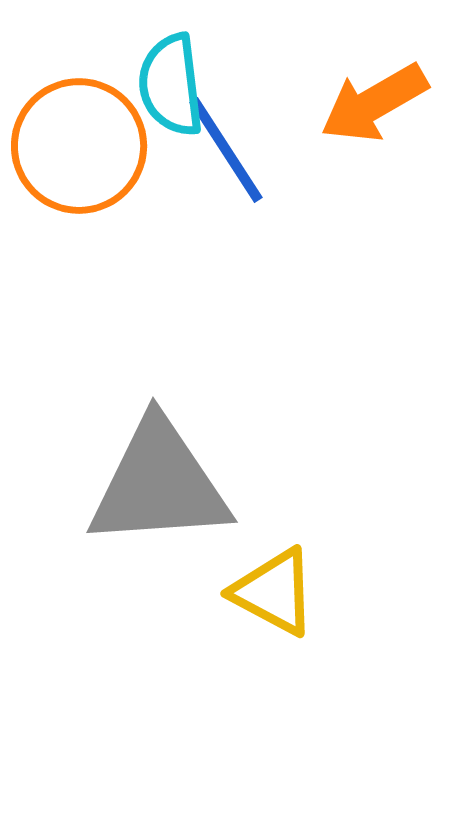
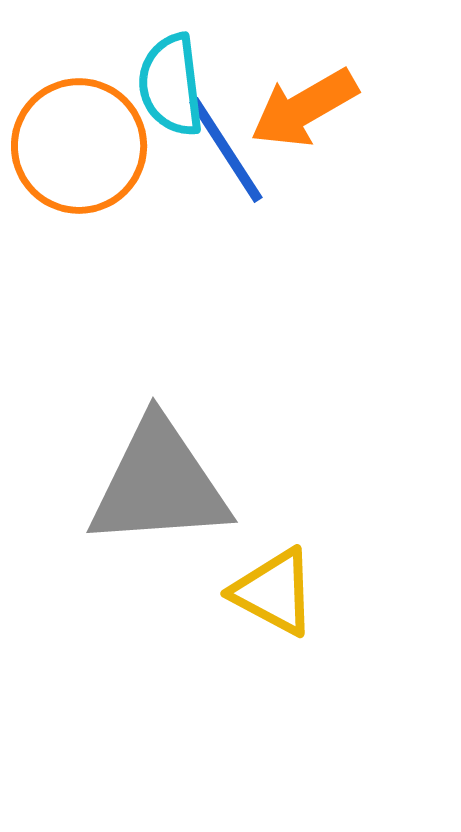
orange arrow: moved 70 px left, 5 px down
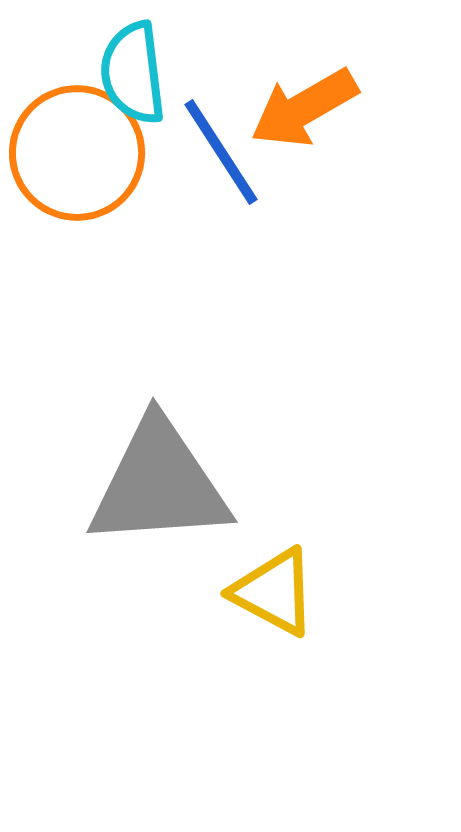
cyan semicircle: moved 38 px left, 12 px up
orange circle: moved 2 px left, 7 px down
blue line: moved 5 px left, 2 px down
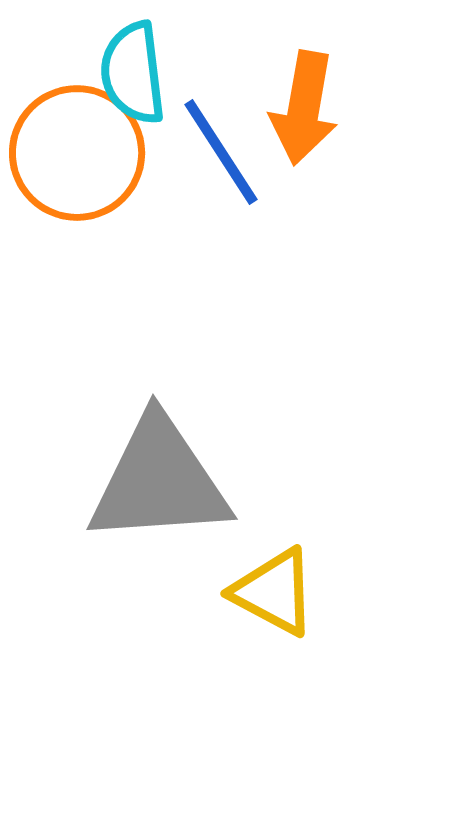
orange arrow: rotated 50 degrees counterclockwise
gray triangle: moved 3 px up
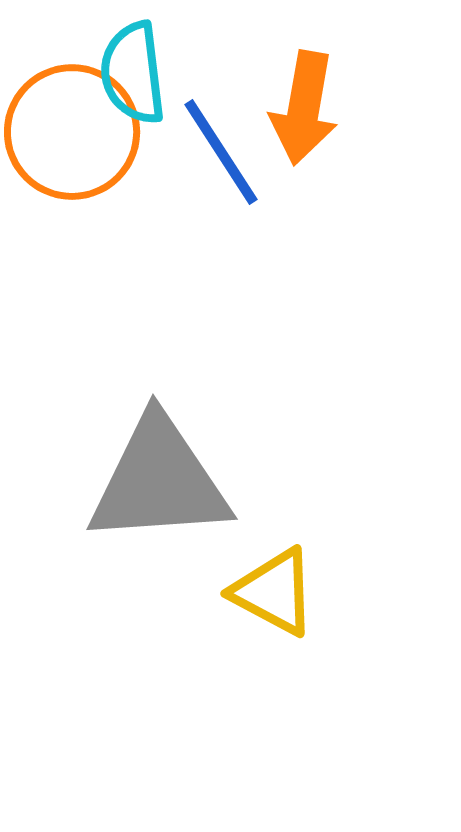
orange circle: moved 5 px left, 21 px up
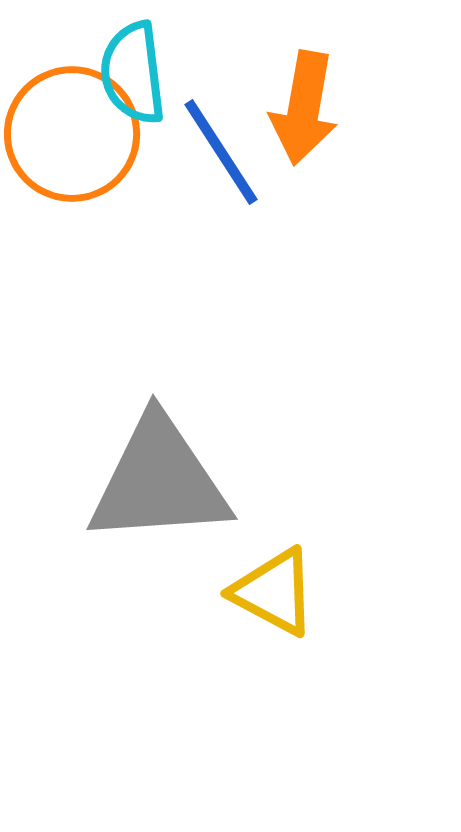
orange circle: moved 2 px down
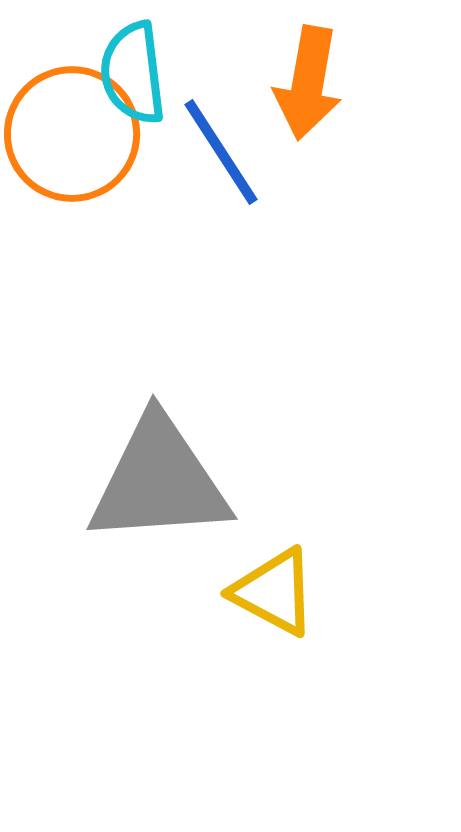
orange arrow: moved 4 px right, 25 px up
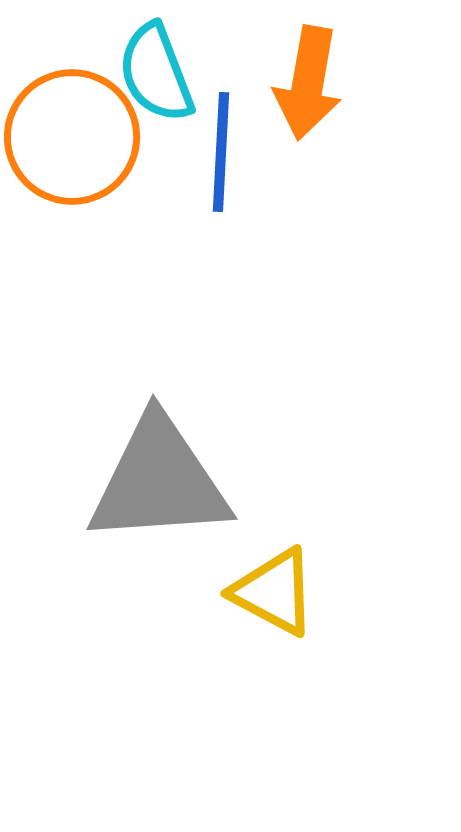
cyan semicircle: moved 23 px right; rotated 14 degrees counterclockwise
orange circle: moved 3 px down
blue line: rotated 36 degrees clockwise
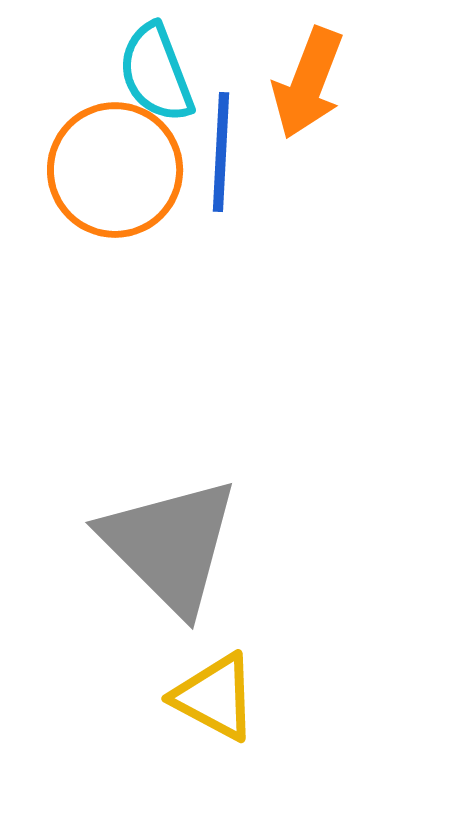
orange arrow: rotated 11 degrees clockwise
orange circle: moved 43 px right, 33 px down
gray triangle: moved 11 px right, 64 px down; rotated 49 degrees clockwise
yellow triangle: moved 59 px left, 105 px down
